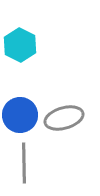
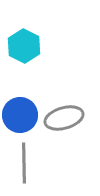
cyan hexagon: moved 4 px right, 1 px down
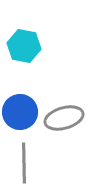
cyan hexagon: rotated 16 degrees counterclockwise
blue circle: moved 3 px up
